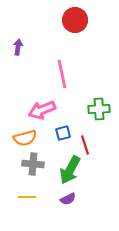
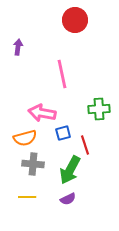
pink arrow: moved 3 px down; rotated 32 degrees clockwise
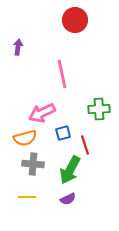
pink arrow: rotated 36 degrees counterclockwise
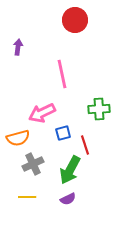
orange semicircle: moved 7 px left
gray cross: rotated 30 degrees counterclockwise
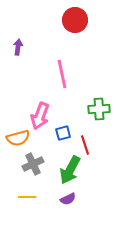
pink arrow: moved 2 px left, 3 px down; rotated 44 degrees counterclockwise
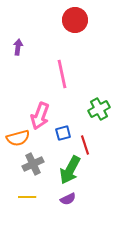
green cross: rotated 25 degrees counterclockwise
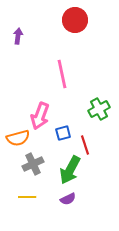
purple arrow: moved 11 px up
